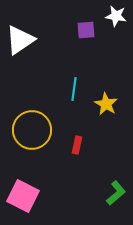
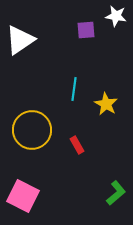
red rectangle: rotated 42 degrees counterclockwise
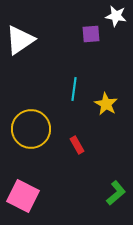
purple square: moved 5 px right, 4 px down
yellow circle: moved 1 px left, 1 px up
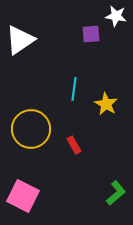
red rectangle: moved 3 px left
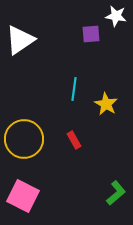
yellow circle: moved 7 px left, 10 px down
red rectangle: moved 5 px up
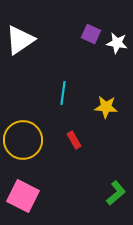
white star: moved 1 px right, 27 px down
purple square: rotated 30 degrees clockwise
cyan line: moved 11 px left, 4 px down
yellow star: moved 3 px down; rotated 25 degrees counterclockwise
yellow circle: moved 1 px left, 1 px down
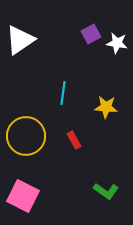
purple square: rotated 36 degrees clockwise
yellow circle: moved 3 px right, 4 px up
green L-shape: moved 10 px left, 2 px up; rotated 75 degrees clockwise
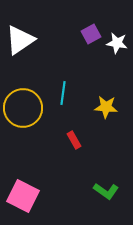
yellow circle: moved 3 px left, 28 px up
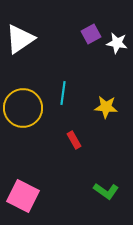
white triangle: moved 1 px up
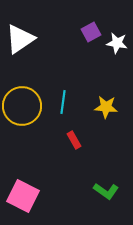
purple square: moved 2 px up
cyan line: moved 9 px down
yellow circle: moved 1 px left, 2 px up
